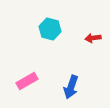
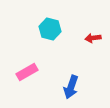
pink rectangle: moved 9 px up
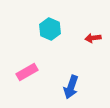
cyan hexagon: rotated 10 degrees clockwise
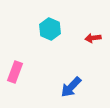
pink rectangle: moved 12 px left; rotated 40 degrees counterclockwise
blue arrow: rotated 25 degrees clockwise
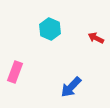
red arrow: moved 3 px right; rotated 35 degrees clockwise
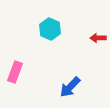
red arrow: moved 2 px right; rotated 28 degrees counterclockwise
blue arrow: moved 1 px left
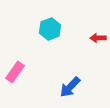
cyan hexagon: rotated 15 degrees clockwise
pink rectangle: rotated 15 degrees clockwise
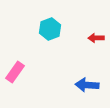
red arrow: moved 2 px left
blue arrow: moved 17 px right, 2 px up; rotated 50 degrees clockwise
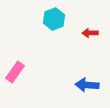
cyan hexagon: moved 4 px right, 10 px up
red arrow: moved 6 px left, 5 px up
